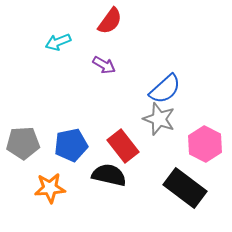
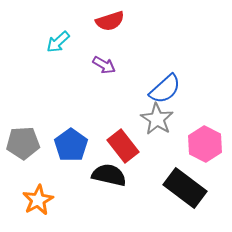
red semicircle: rotated 36 degrees clockwise
cyan arrow: rotated 20 degrees counterclockwise
gray star: moved 2 px left; rotated 12 degrees clockwise
blue pentagon: rotated 24 degrees counterclockwise
orange star: moved 12 px left, 12 px down; rotated 24 degrees counterclockwise
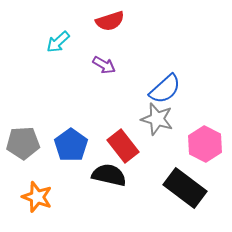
gray star: rotated 16 degrees counterclockwise
orange star: moved 1 px left, 3 px up; rotated 24 degrees counterclockwise
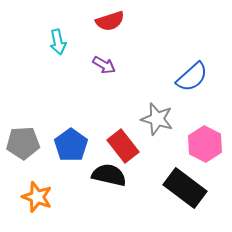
cyan arrow: rotated 60 degrees counterclockwise
blue semicircle: moved 27 px right, 12 px up
